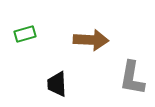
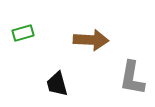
green rectangle: moved 2 px left, 1 px up
black trapezoid: rotated 12 degrees counterclockwise
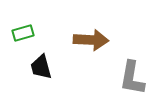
black trapezoid: moved 16 px left, 17 px up
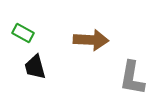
green rectangle: rotated 45 degrees clockwise
black trapezoid: moved 6 px left
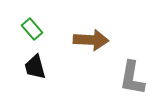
green rectangle: moved 9 px right, 4 px up; rotated 20 degrees clockwise
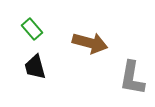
brown arrow: moved 1 px left, 3 px down; rotated 12 degrees clockwise
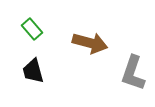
black trapezoid: moved 2 px left, 4 px down
gray L-shape: moved 1 px right, 5 px up; rotated 9 degrees clockwise
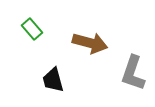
black trapezoid: moved 20 px right, 9 px down
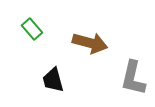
gray L-shape: moved 5 px down; rotated 6 degrees counterclockwise
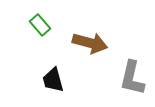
green rectangle: moved 8 px right, 4 px up
gray L-shape: moved 1 px left
